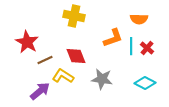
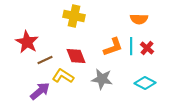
orange L-shape: moved 9 px down
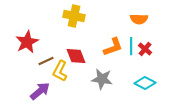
red star: rotated 15 degrees clockwise
red cross: moved 2 px left, 1 px down
brown line: moved 1 px right, 1 px down
yellow L-shape: moved 3 px left, 5 px up; rotated 95 degrees counterclockwise
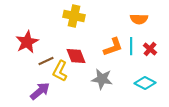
red cross: moved 5 px right
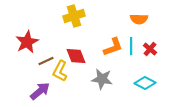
yellow cross: rotated 30 degrees counterclockwise
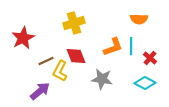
yellow cross: moved 7 px down
red star: moved 4 px left, 4 px up
red cross: moved 9 px down
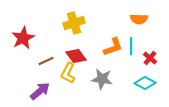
red diamond: rotated 15 degrees counterclockwise
yellow L-shape: moved 8 px right, 2 px down
